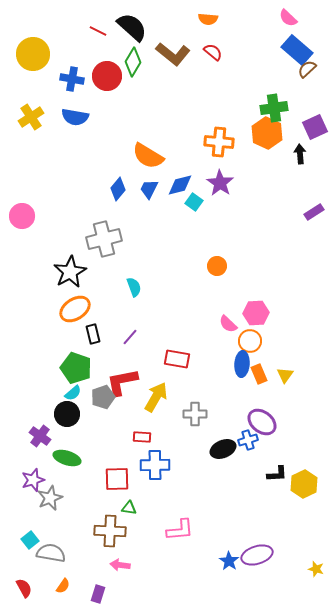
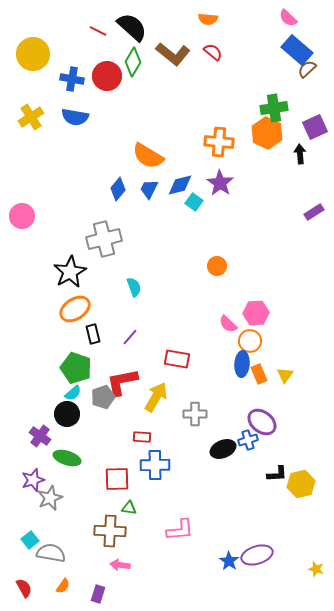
yellow hexagon at (304, 484): moved 3 px left; rotated 12 degrees clockwise
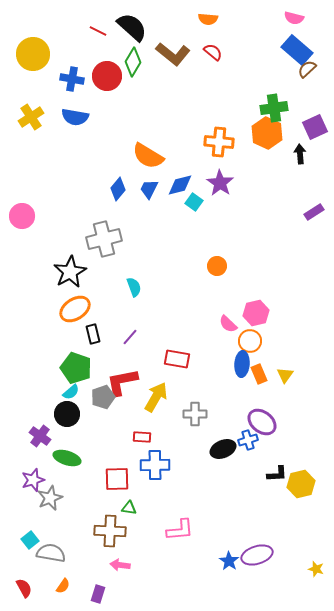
pink semicircle at (288, 18): moved 6 px right; rotated 30 degrees counterclockwise
pink hexagon at (256, 313): rotated 10 degrees counterclockwise
cyan semicircle at (73, 393): moved 2 px left, 1 px up
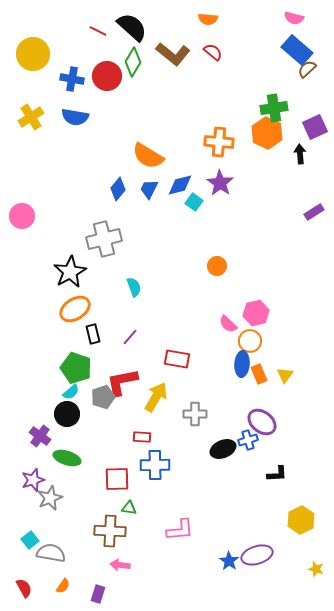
yellow hexagon at (301, 484): moved 36 px down; rotated 12 degrees counterclockwise
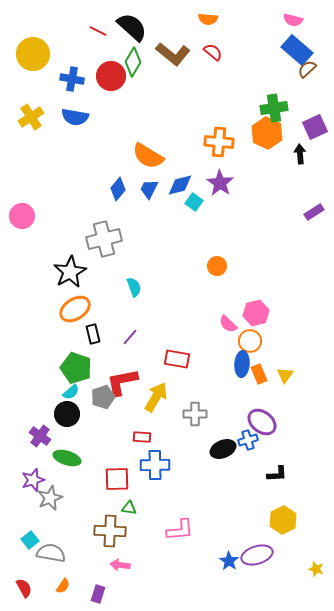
pink semicircle at (294, 18): moved 1 px left, 2 px down
red circle at (107, 76): moved 4 px right
yellow hexagon at (301, 520): moved 18 px left
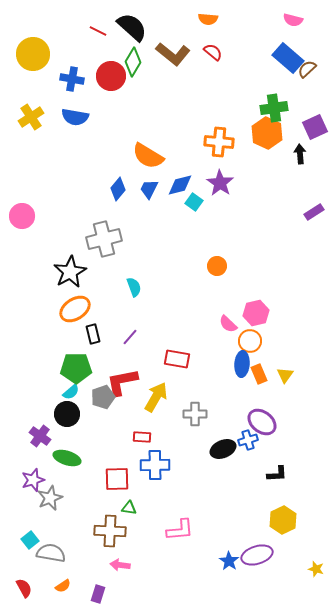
blue rectangle at (297, 50): moved 9 px left, 8 px down
green pentagon at (76, 368): rotated 20 degrees counterclockwise
orange semicircle at (63, 586): rotated 21 degrees clockwise
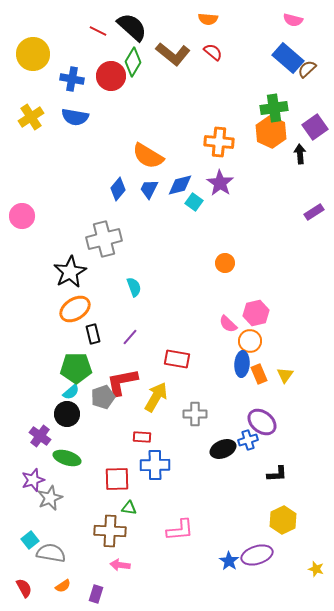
purple square at (315, 127): rotated 10 degrees counterclockwise
orange hexagon at (267, 133): moved 4 px right, 1 px up
orange circle at (217, 266): moved 8 px right, 3 px up
purple rectangle at (98, 594): moved 2 px left
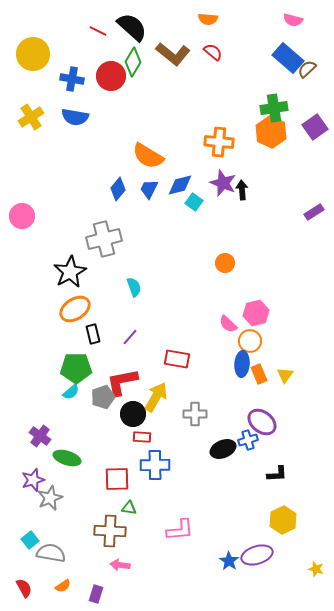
black arrow at (300, 154): moved 58 px left, 36 px down
purple star at (220, 183): moved 3 px right; rotated 12 degrees counterclockwise
black circle at (67, 414): moved 66 px right
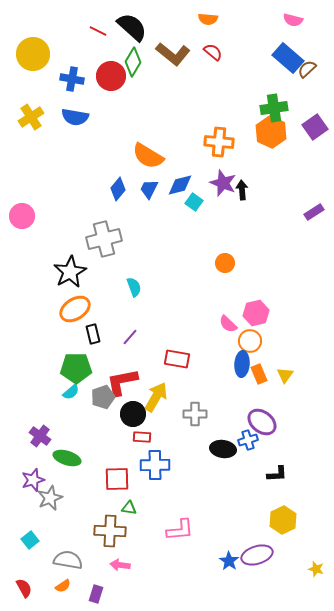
black ellipse at (223, 449): rotated 30 degrees clockwise
gray semicircle at (51, 553): moved 17 px right, 7 px down
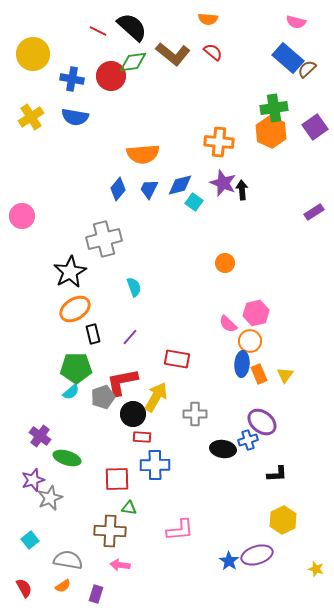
pink semicircle at (293, 20): moved 3 px right, 2 px down
green diamond at (133, 62): rotated 52 degrees clockwise
orange semicircle at (148, 156): moved 5 px left, 2 px up; rotated 36 degrees counterclockwise
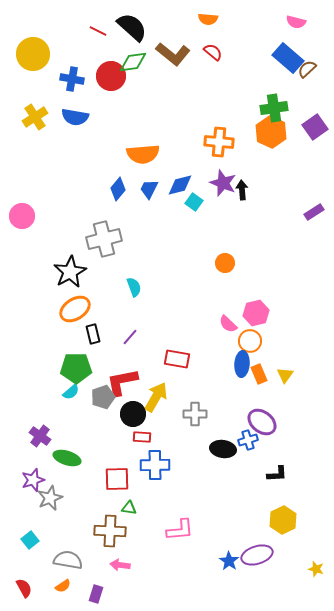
yellow cross at (31, 117): moved 4 px right
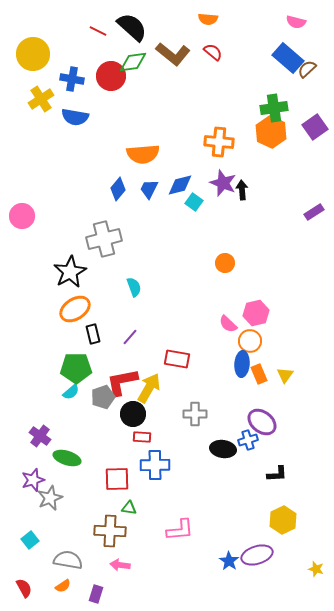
yellow cross at (35, 117): moved 6 px right, 18 px up
yellow arrow at (156, 397): moved 7 px left, 9 px up
